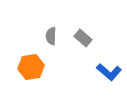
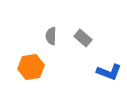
blue L-shape: rotated 20 degrees counterclockwise
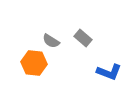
gray semicircle: moved 5 px down; rotated 60 degrees counterclockwise
orange hexagon: moved 3 px right, 4 px up; rotated 15 degrees clockwise
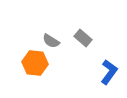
orange hexagon: moved 1 px right
blue L-shape: rotated 75 degrees counterclockwise
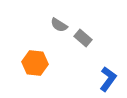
gray semicircle: moved 8 px right, 16 px up
blue L-shape: moved 1 px left, 7 px down
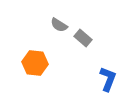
blue L-shape: rotated 15 degrees counterclockwise
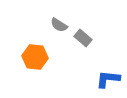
orange hexagon: moved 6 px up
blue L-shape: rotated 105 degrees counterclockwise
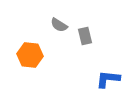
gray rectangle: moved 2 px right, 2 px up; rotated 36 degrees clockwise
orange hexagon: moved 5 px left, 2 px up
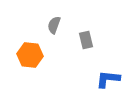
gray semicircle: moved 5 px left; rotated 78 degrees clockwise
gray rectangle: moved 1 px right, 4 px down
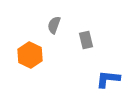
orange hexagon: rotated 20 degrees clockwise
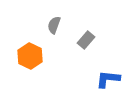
gray rectangle: rotated 54 degrees clockwise
orange hexagon: moved 1 px down
